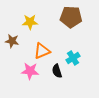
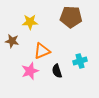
cyan cross: moved 7 px right, 3 px down; rotated 16 degrees clockwise
pink star: rotated 24 degrees counterclockwise
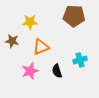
brown pentagon: moved 3 px right, 1 px up
orange triangle: moved 1 px left, 4 px up
cyan cross: moved 1 px up
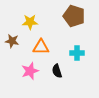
brown pentagon: rotated 15 degrees clockwise
orange triangle: rotated 24 degrees clockwise
cyan cross: moved 3 px left, 7 px up; rotated 16 degrees clockwise
